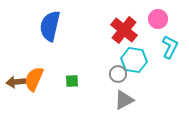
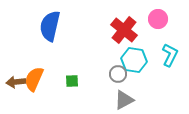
cyan L-shape: moved 8 px down
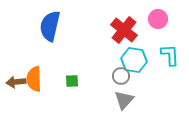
cyan L-shape: rotated 30 degrees counterclockwise
gray circle: moved 3 px right, 2 px down
orange semicircle: rotated 25 degrees counterclockwise
gray triangle: rotated 20 degrees counterclockwise
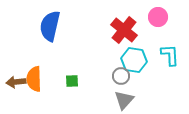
pink circle: moved 2 px up
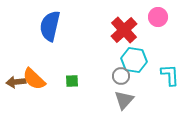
red cross: rotated 8 degrees clockwise
cyan L-shape: moved 20 px down
orange semicircle: rotated 45 degrees counterclockwise
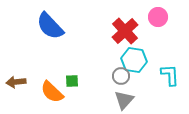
blue semicircle: rotated 56 degrees counterclockwise
red cross: moved 1 px right, 1 px down
orange semicircle: moved 18 px right, 13 px down
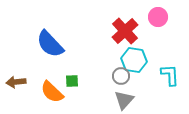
blue semicircle: moved 18 px down
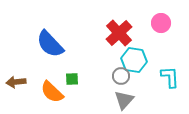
pink circle: moved 3 px right, 6 px down
red cross: moved 6 px left, 2 px down
cyan L-shape: moved 2 px down
green square: moved 2 px up
